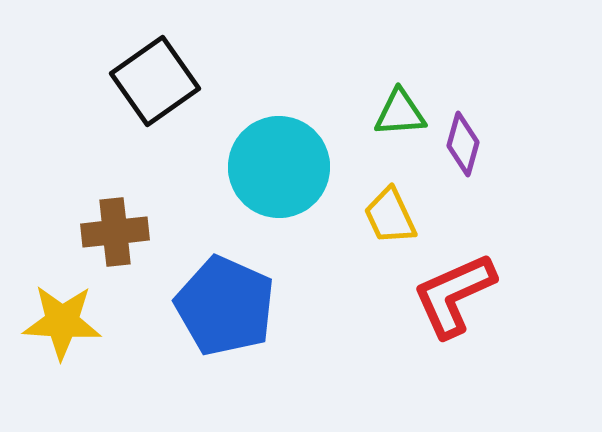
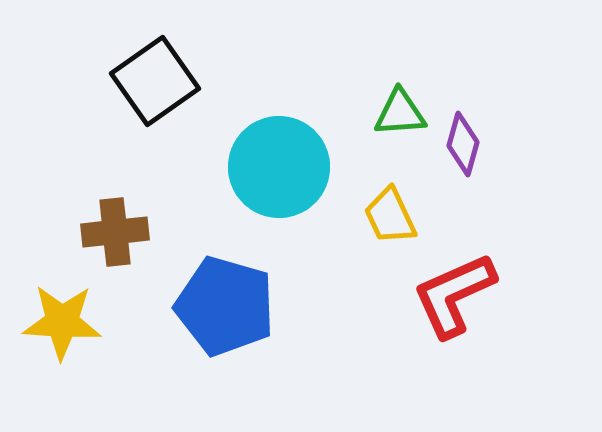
blue pentagon: rotated 8 degrees counterclockwise
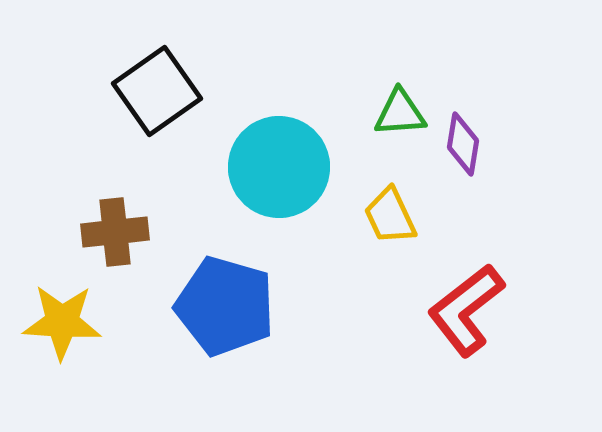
black square: moved 2 px right, 10 px down
purple diamond: rotated 6 degrees counterclockwise
red L-shape: moved 12 px right, 15 px down; rotated 14 degrees counterclockwise
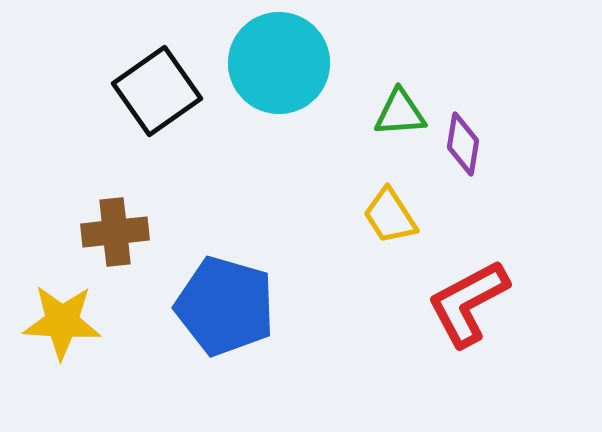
cyan circle: moved 104 px up
yellow trapezoid: rotated 8 degrees counterclockwise
red L-shape: moved 2 px right, 7 px up; rotated 10 degrees clockwise
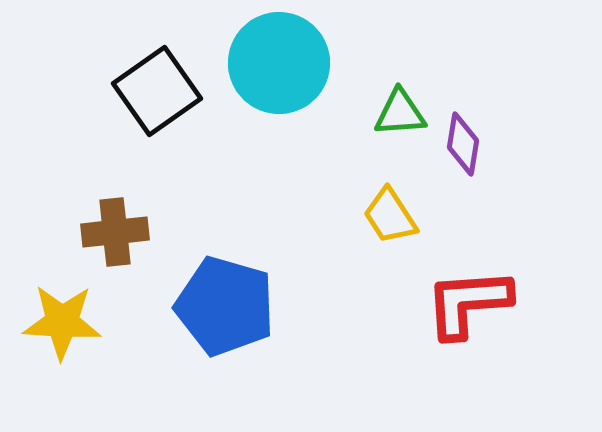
red L-shape: rotated 24 degrees clockwise
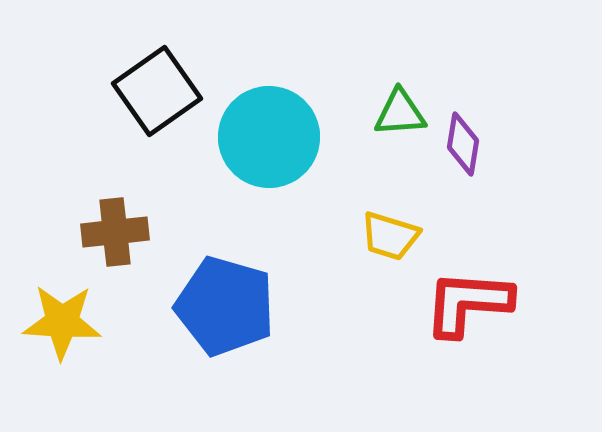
cyan circle: moved 10 px left, 74 px down
yellow trapezoid: moved 20 px down; rotated 40 degrees counterclockwise
red L-shape: rotated 8 degrees clockwise
